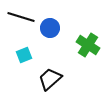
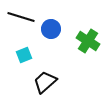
blue circle: moved 1 px right, 1 px down
green cross: moved 4 px up
black trapezoid: moved 5 px left, 3 px down
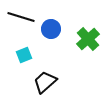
green cross: moved 2 px up; rotated 15 degrees clockwise
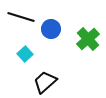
cyan square: moved 1 px right, 1 px up; rotated 21 degrees counterclockwise
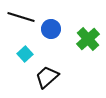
black trapezoid: moved 2 px right, 5 px up
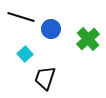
black trapezoid: moved 2 px left, 1 px down; rotated 30 degrees counterclockwise
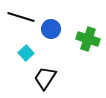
green cross: rotated 30 degrees counterclockwise
cyan square: moved 1 px right, 1 px up
black trapezoid: rotated 15 degrees clockwise
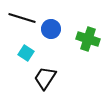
black line: moved 1 px right, 1 px down
cyan square: rotated 14 degrees counterclockwise
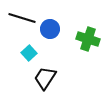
blue circle: moved 1 px left
cyan square: moved 3 px right; rotated 14 degrees clockwise
